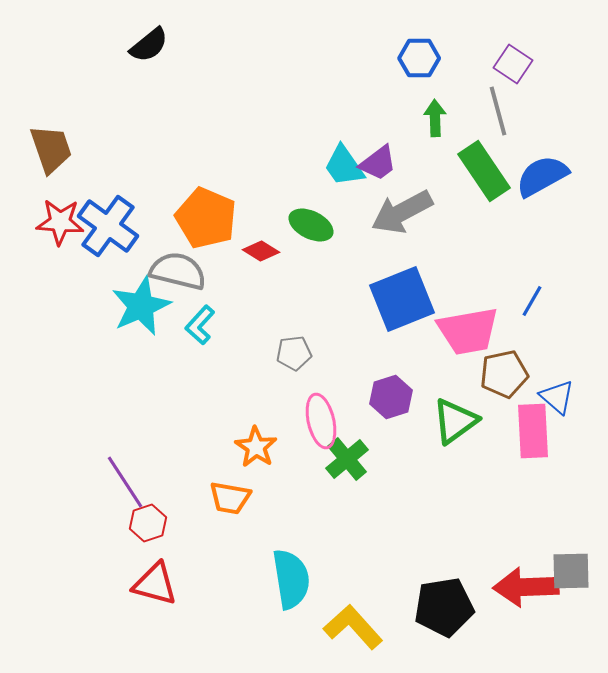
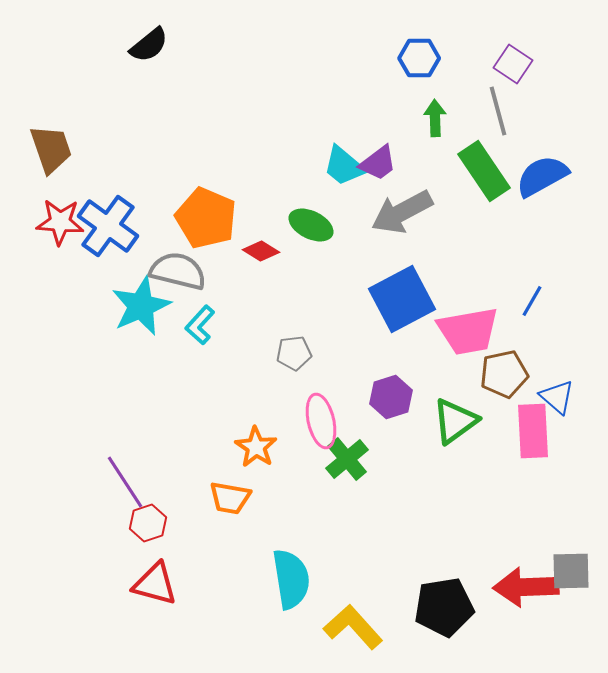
cyan trapezoid: rotated 15 degrees counterclockwise
blue square: rotated 6 degrees counterclockwise
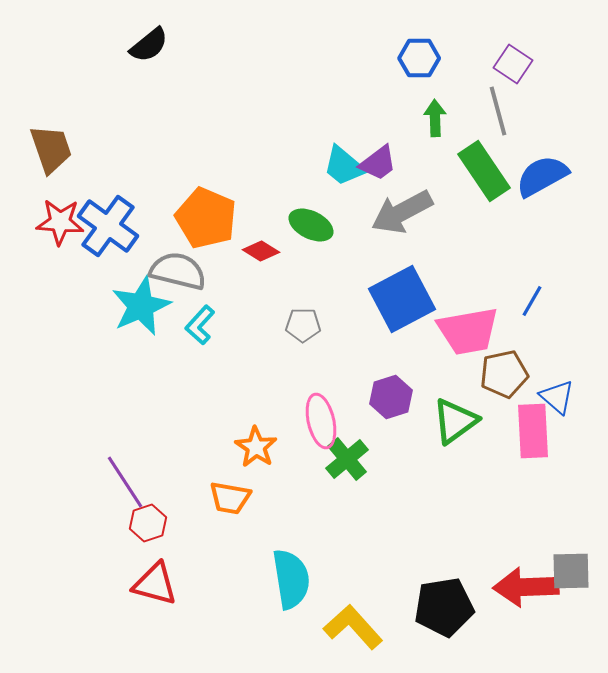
gray pentagon: moved 9 px right, 28 px up; rotated 8 degrees clockwise
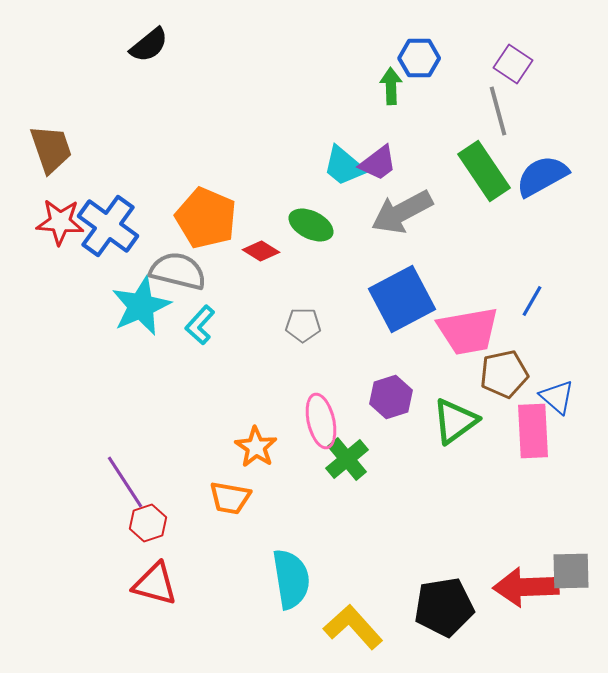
green arrow: moved 44 px left, 32 px up
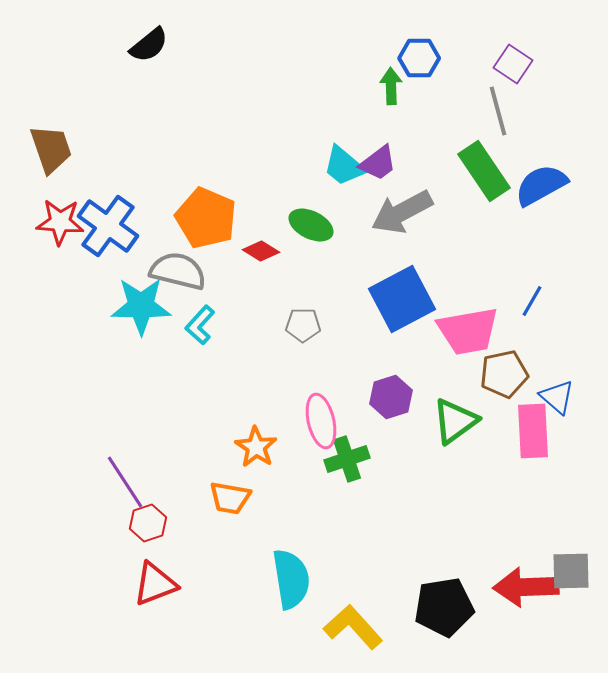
blue semicircle: moved 1 px left, 9 px down
cyan star: rotated 24 degrees clockwise
green cross: rotated 21 degrees clockwise
red triangle: rotated 36 degrees counterclockwise
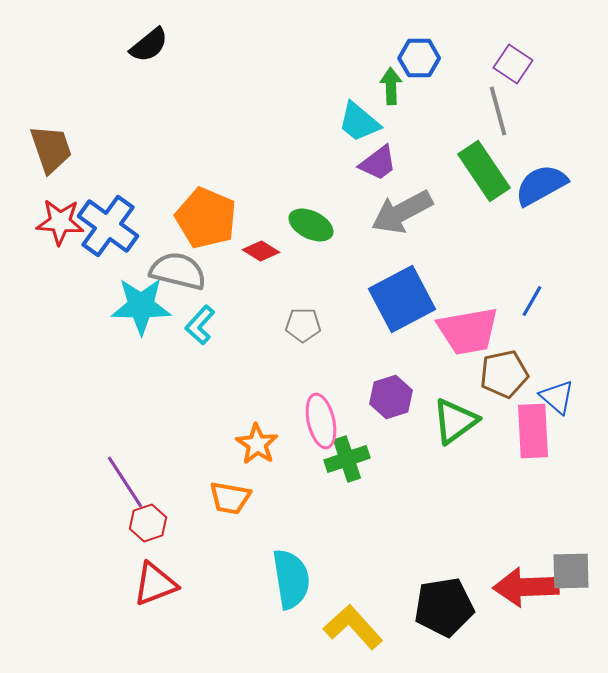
cyan trapezoid: moved 15 px right, 44 px up
orange star: moved 1 px right, 3 px up
